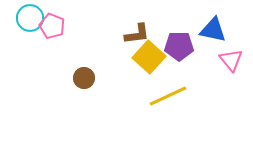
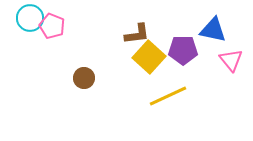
purple pentagon: moved 4 px right, 4 px down
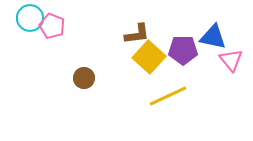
blue triangle: moved 7 px down
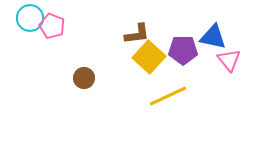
pink triangle: moved 2 px left
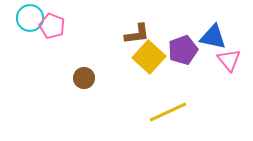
purple pentagon: rotated 20 degrees counterclockwise
yellow line: moved 16 px down
